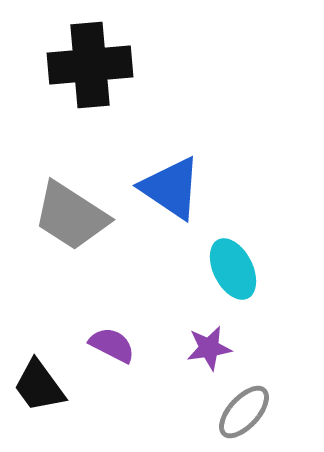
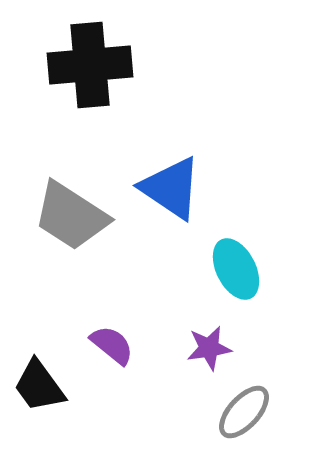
cyan ellipse: moved 3 px right
purple semicircle: rotated 12 degrees clockwise
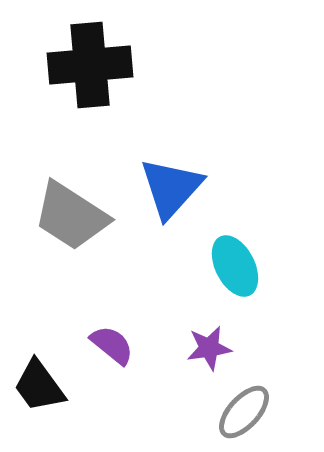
blue triangle: rotated 38 degrees clockwise
cyan ellipse: moved 1 px left, 3 px up
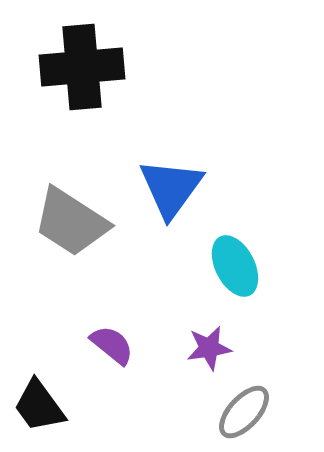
black cross: moved 8 px left, 2 px down
blue triangle: rotated 6 degrees counterclockwise
gray trapezoid: moved 6 px down
black trapezoid: moved 20 px down
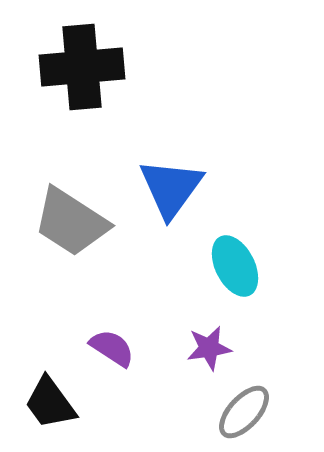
purple semicircle: moved 3 px down; rotated 6 degrees counterclockwise
black trapezoid: moved 11 px right, 3 px up
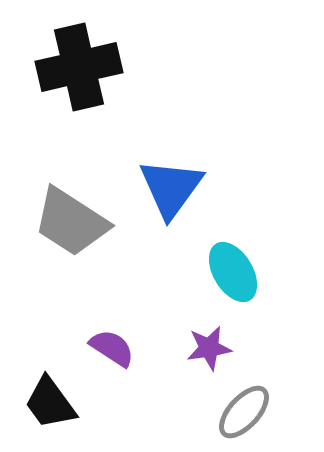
black cross: moved 3 px left; rotated 8 degrees counterclockwise
cyan ellipse: moved 2 px left, 6 px down; rotated 4 degrees counterclockwise
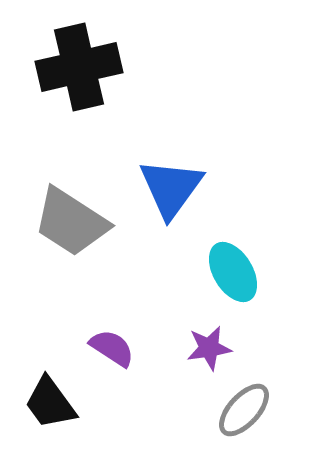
gray ellipse: moved 2 px up
